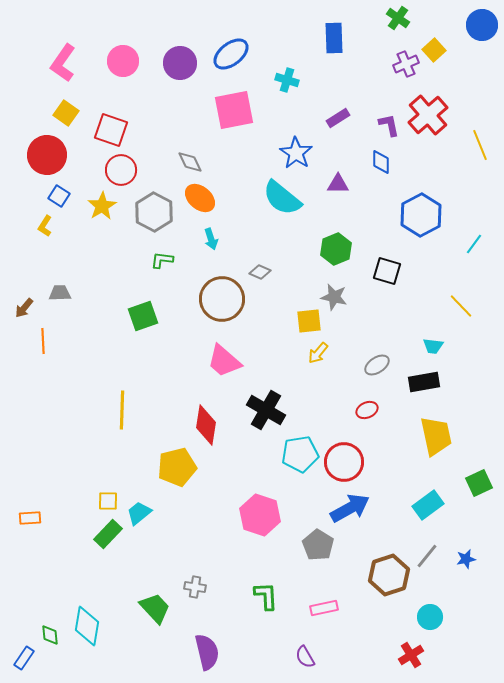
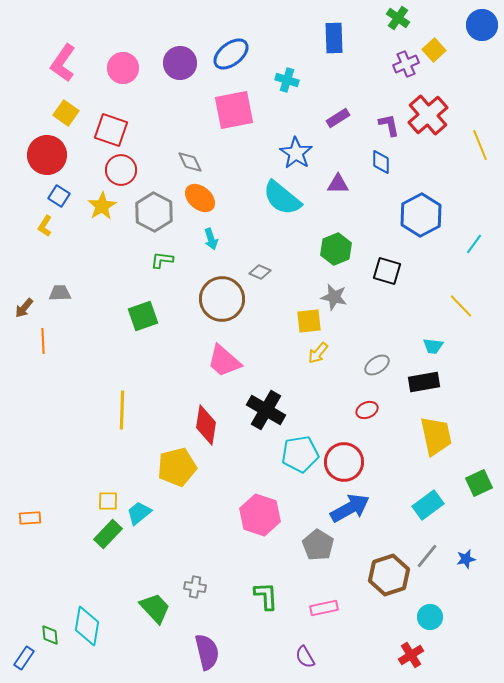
pink circle at (123, 61): moved 7 px down
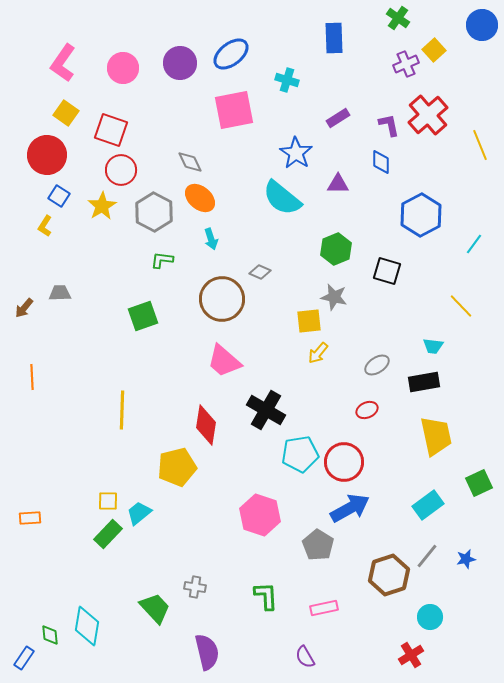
orange line at (43, 341): moved 11 px left, 36 px down
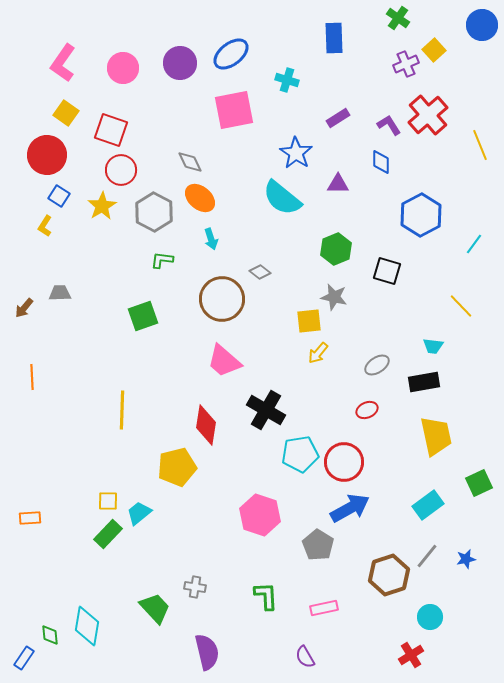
purple L-shape at (389, 125): rotated 20 degrees counterclockwise
gray diamond at (260, 272): rotated 15 degrees clockwise
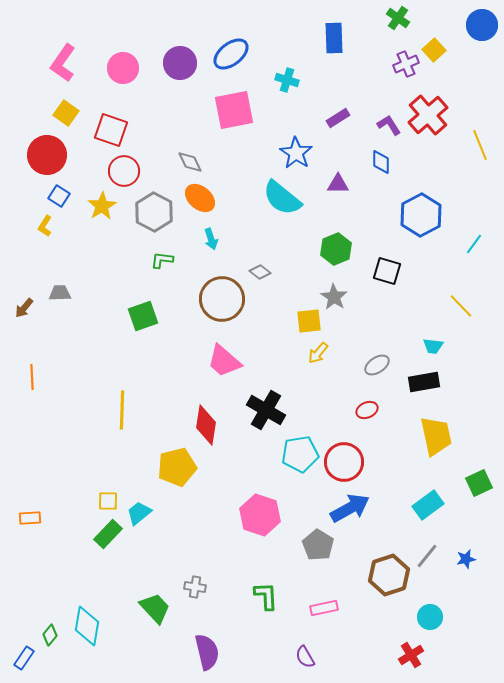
red circle at (121, 170): moved 3 px right, 1 px down
gray star at (334, 297): rotated 20 degrees clockwise
green diamond at (50, 635): rotated 45 degrees clockwise
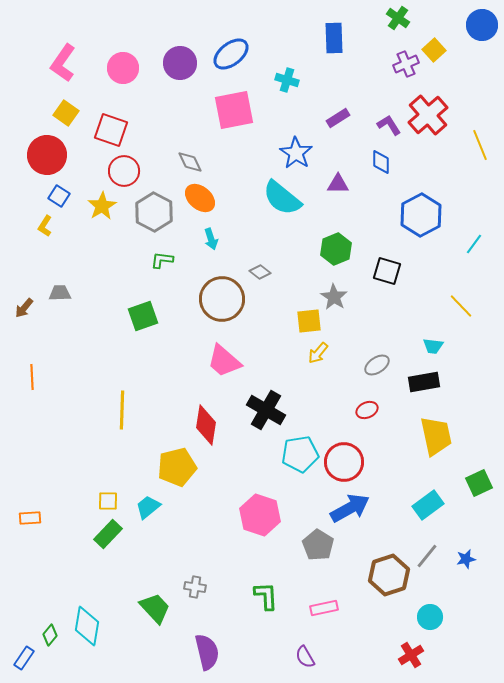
cyan trapezoid at (139, 513): moved 9 px right, 6 px up
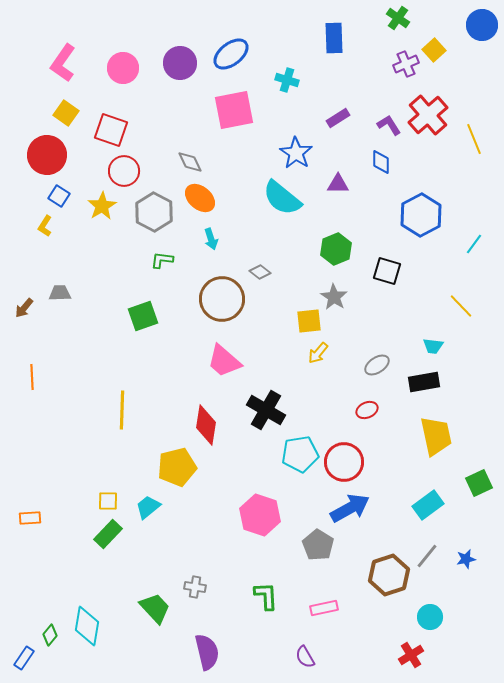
yellow line at (480, 145): moved 6 px left, 6 px up
